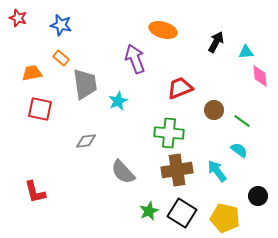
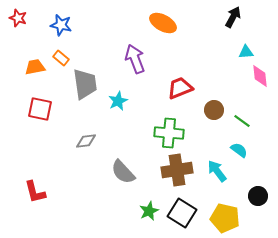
orange ellipse: moved 7 px up; rotated 12 degrees clockwise
black arrow: moved 17 px right, 25 px up
orange trapezoid: moved 3 px right, 6 px up
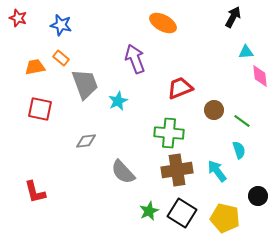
gray trapezoid: rotated 12 degrees counterclockwise
cyan semicircle: rotated 36 degrees clockwise
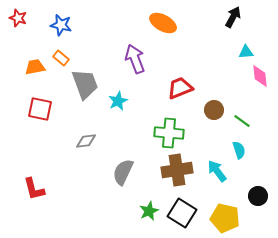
gray semicircle: rotated 68 degrees clockwise
red L-shape: moved 1 px left, 3 px up
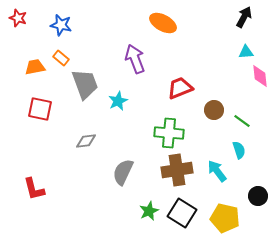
black arrow: moved 11 px right
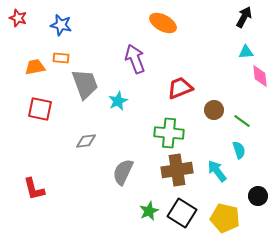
orange rectangle: rotated 35 degrees counterclockwise
